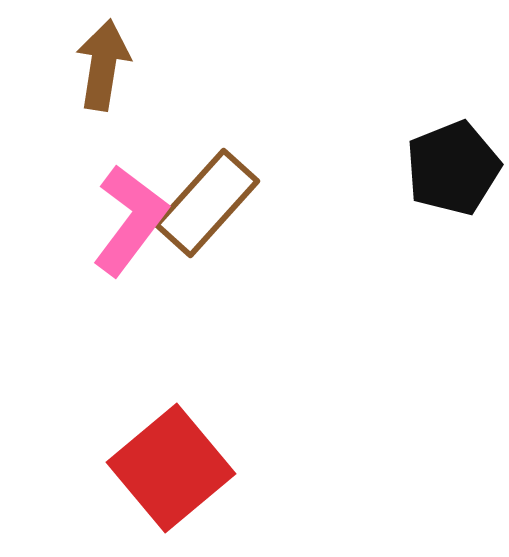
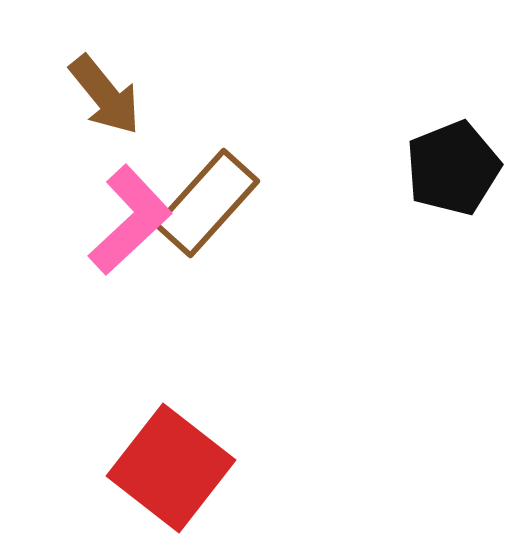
brown arrow: moved 2 px right, 30 px down; rotated 132 degrees clockwise
pink L-shape: rotated 10 degrees clockwise
red square: rotated 12 degrees counterclockwise
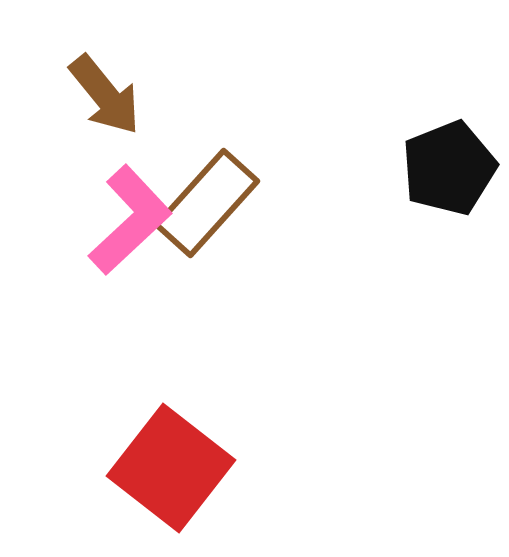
black pentagon: moved 4 px left
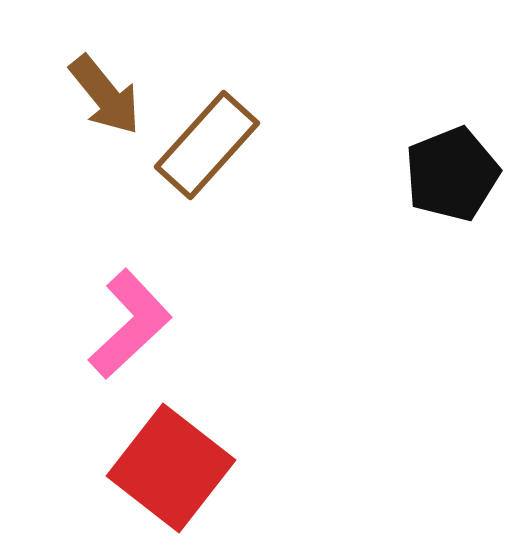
black pentagon: moved 3 px right, 6 px down
brown rectangle: moved 58 px up
pink L-shape: moved 104 px down
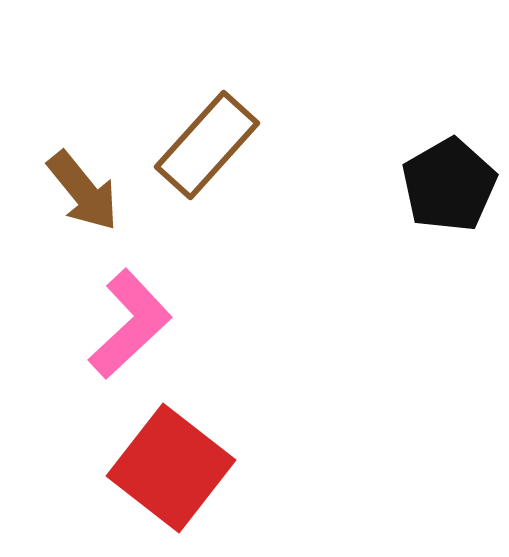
brown arrow: moved 22 px left, 96 px down
black pentagon: moved 3 px left, 11 px down; rotated 8 degrees counterclockwise
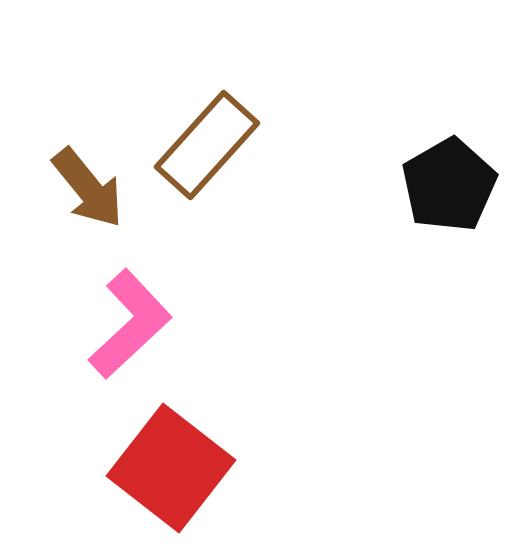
brown arrow: moved 5 px right, 3 px up
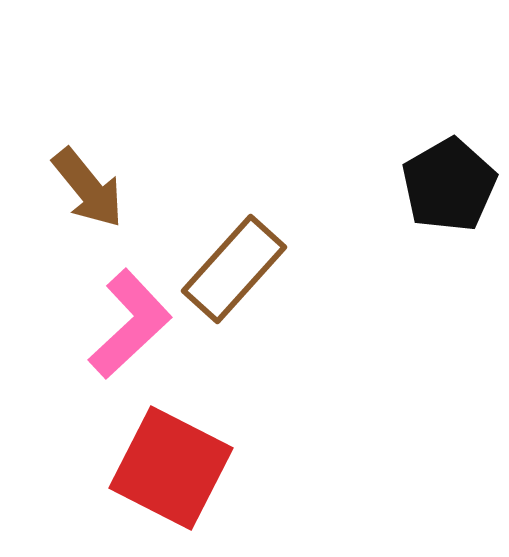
brown rectangle: moved 27 px right, 124 px down
red square: rotated 11 degrees counterclockwise
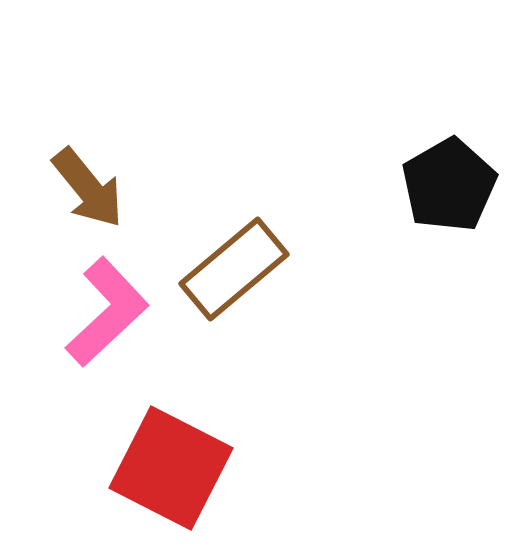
brown rectangle: rotated 8 degrees clockwise
pink L-shape: moved 23 px left, 12 px up
